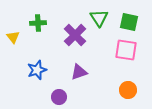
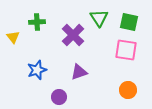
green cross: moved 1 px left, 1 px up
purple cross: moved 2 px left
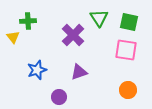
green cross: moved 9 px left, 1 px up
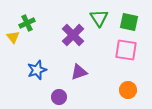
green cross: moved 1 px left, 2 px down; rotated 21 degrees counterclockwise
